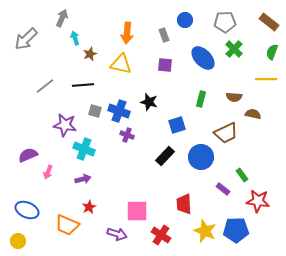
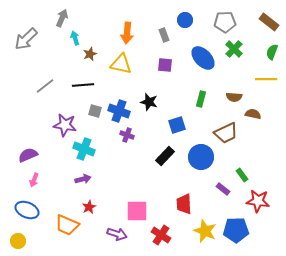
pink arrow at (48, 172): moved 14 px left, 8 px down
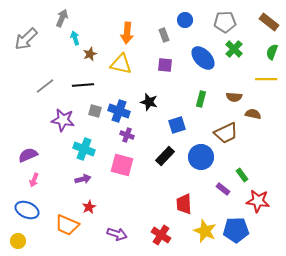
purple star at (65, 125): moved 2 px left, 5 px up
pink square at (137, 211): moved 15 px left, 46 px up; rotated 15 degrees clockwise
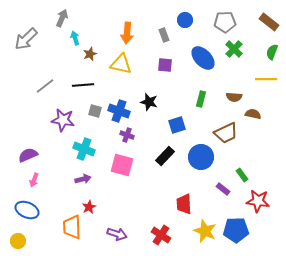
orange trapezoid at (67, 225): moved 5 px right, 2 px down; rotated 65 degrees clockwise
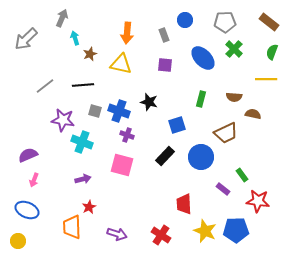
cyan cross at (84, 149): moved 2 px left, 7 px up
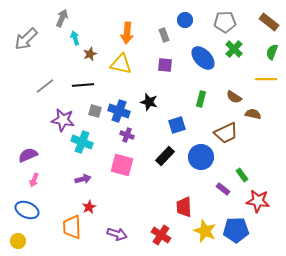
brown semicircle at (234, 97): rotated 28 degrees clockwise
red trapezoid at (184, 204): moved 3 px down
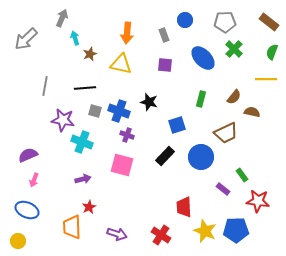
black line at (83, 85): moved 2 px right, 3 px down
gray line at (45, 86): rotated 42 degrees counterclockwise
brown semicircle at (234, 97): rotated 84 degrees counterclockwise
brown semicircle at (253, 114): moved 1 px left, 2 px up
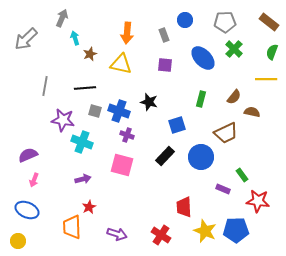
purple rectangle at (223, 189): rotated 16 degrees counterclockwise
